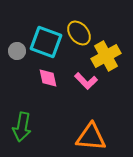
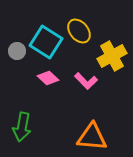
yellow ellipse: moved 2 px up
cyan square: rotated 12 degrees clockwise
yellow cross: moved 6 px right
pink diamond: rotated 35 degrees counterclockwise
orange triangle: moved 1 px right
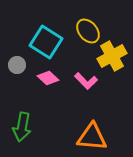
yellow ellipse: moved 9 px right
gray circle: moved 14 px down
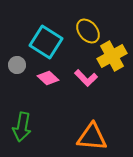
pink L-shape: moved 3 px up
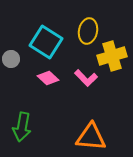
yellow ellipse: rotated 50 degrees clockwise
yellow cross: rotated 12 degrees clockwise
gray circle: moved 6 px left, 6 px up
orange triangle: moved 1 px left
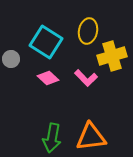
green arrow: moved 30 px right, 11 px down
orange triangle: rotated 12 degrees counterclockwise
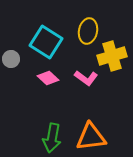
pink L-shape: rotated 10 degrees counterclockwise
